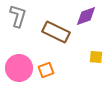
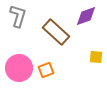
brown rectangle: rotated 16 degrees clockwise
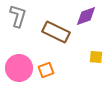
brown rectangle: rotated 16 degrees counterclockwise
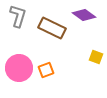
purple diamond: moved 2 px left, 1 px up; rotated 55 degrees clockwise
brown rectangle: moved 4 px left, 4 px up
yellow square: rotated 16 degrees clockwise
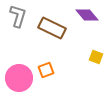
purple diamond: moved 3 px right; rotated 15 degrees clockwise
pink circle: moved 10 px down
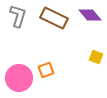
purple diamond: moved 3 px right
brown rectangle: moved 2 px right, 10 px up
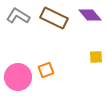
gray L-shape: rotated 75 degrees counterclockwise
yellow square: rotated 24 degrees counterclockwise
pink circle: moved 1 px left, 1 px up
